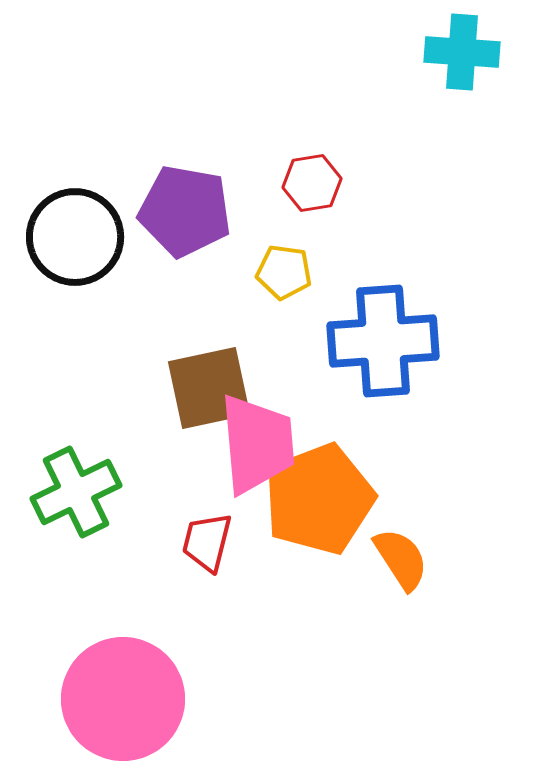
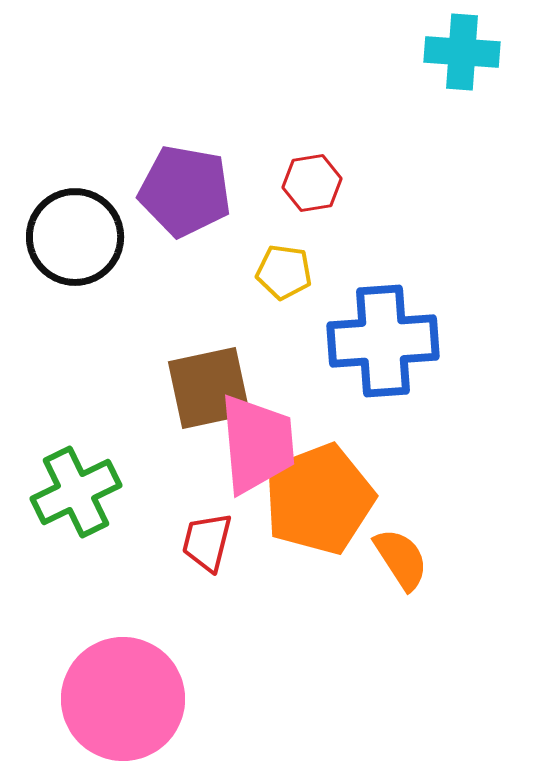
purple pentagon: moved 20 px up
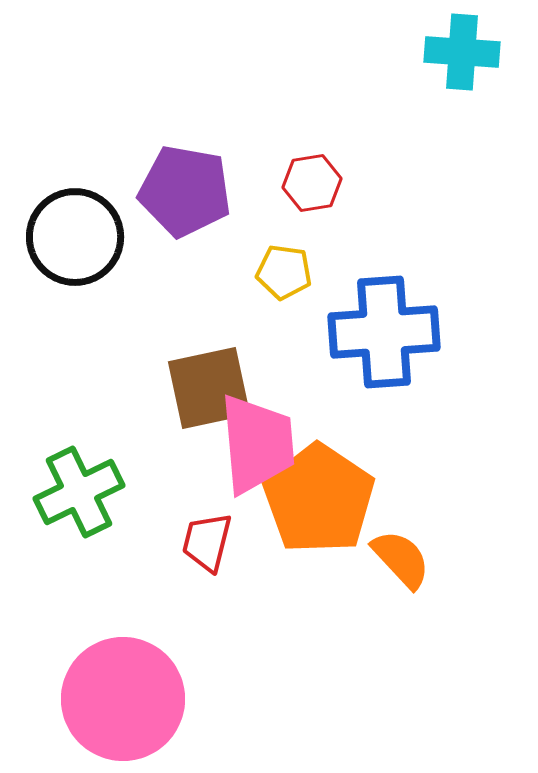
blue cross: moved 1 px right, 9 px up
green cross: moved 3 px right
orange pentagon: rotated 17 degrees counterclockwise
orange semicircle: rotated 10 degrees counterclockwise
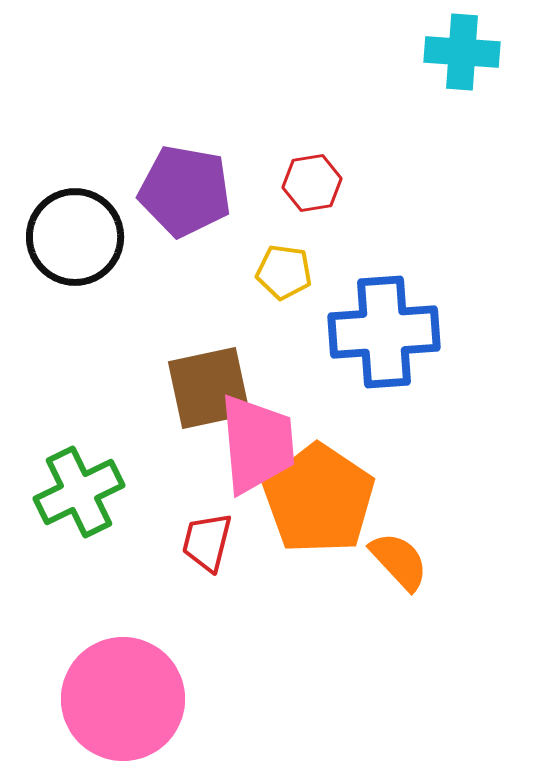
orange semicircle: moved 2 px left, 2 px down
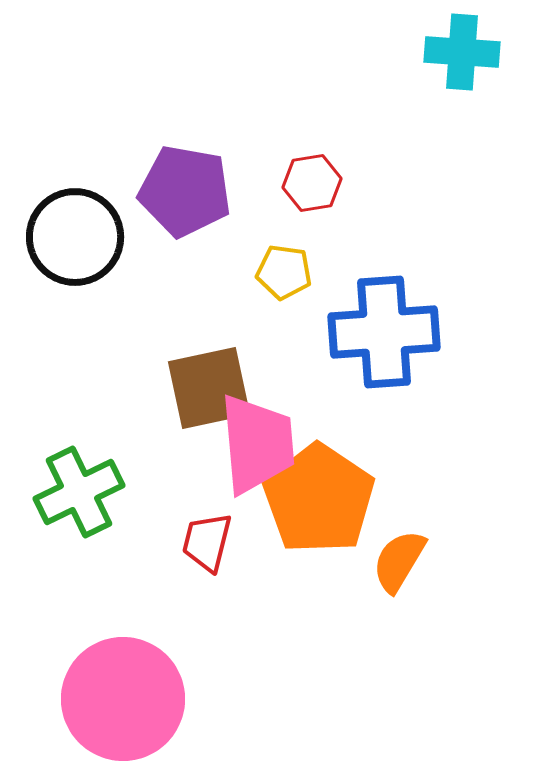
orange semicircle: rotated 106 degrees counterclockwise
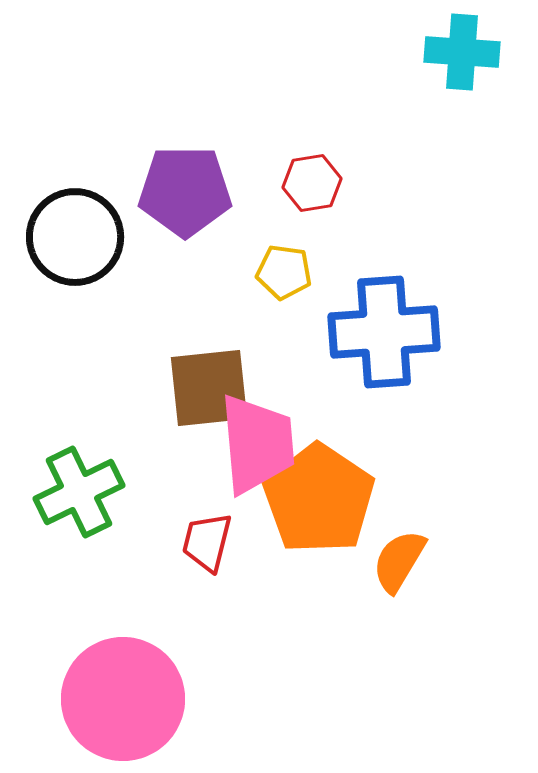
purple pentagon: rotated 10 degrees counterclockwise
brown square: rotated 6 degrees clockwise
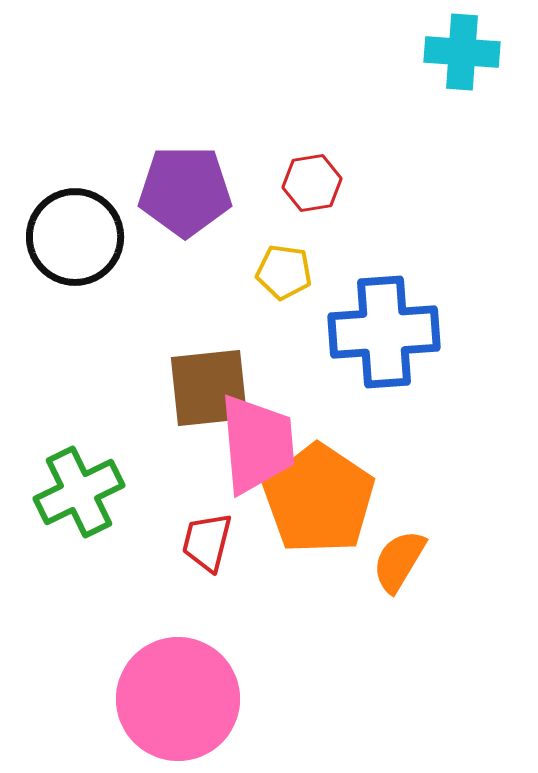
pink circle: moved 55 px right
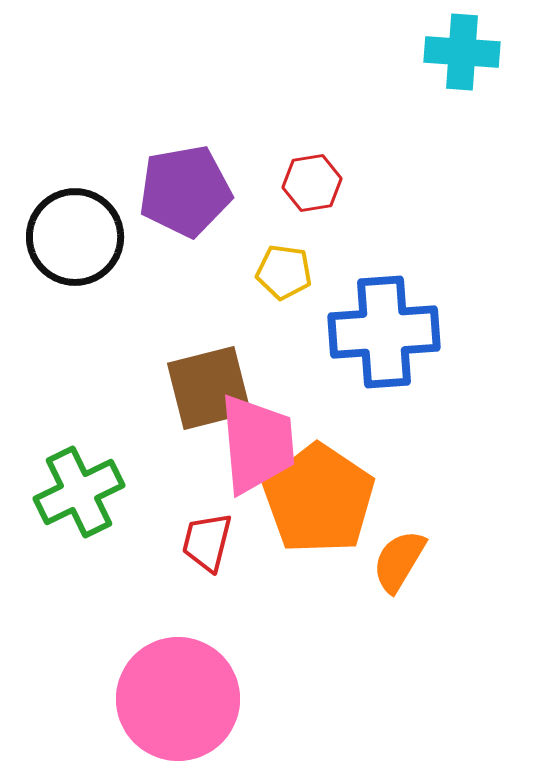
purple pentagon: rotated 10 degrees counterclockwise
brown square: rotated 8 degrees counterclockwise
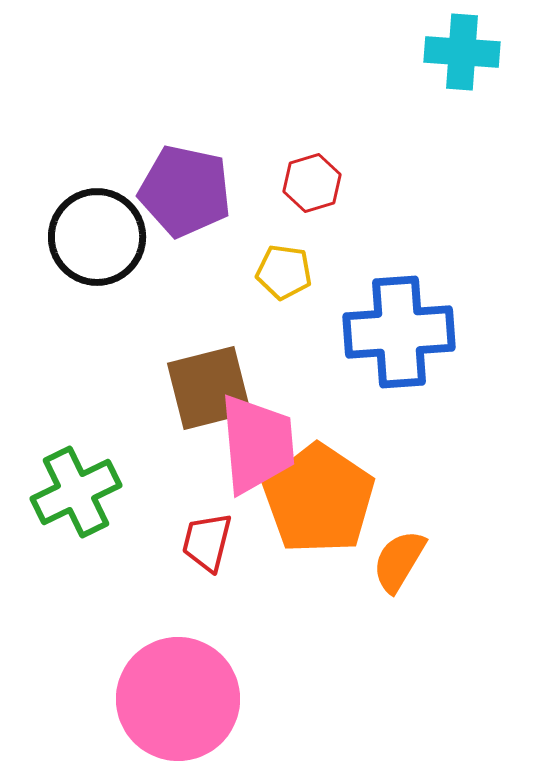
red hexagon: rotated 8 degrees counterclockwise
purple pentagon: rotated 22 degrees clockwise
black circle: moved 22 px right
blue cross: moved 15 px right
green cross: moved 3 px left
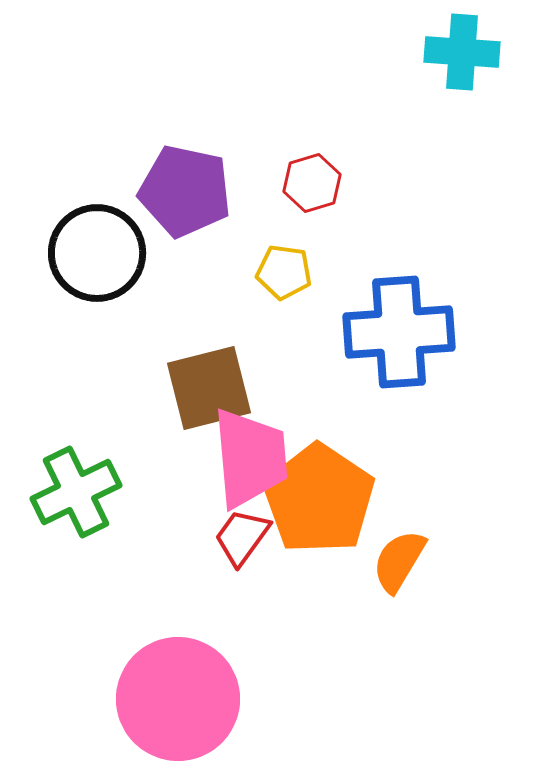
black circle: moved 16 px down
pink trapezoid: moved 7 px left, 14 px down
red trapezoid: moved 35 px right, 5 px up; rotated 22 degrees clockwise
